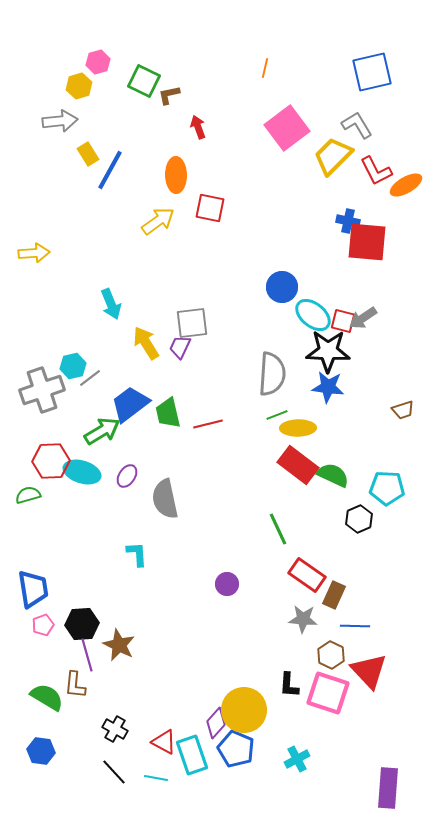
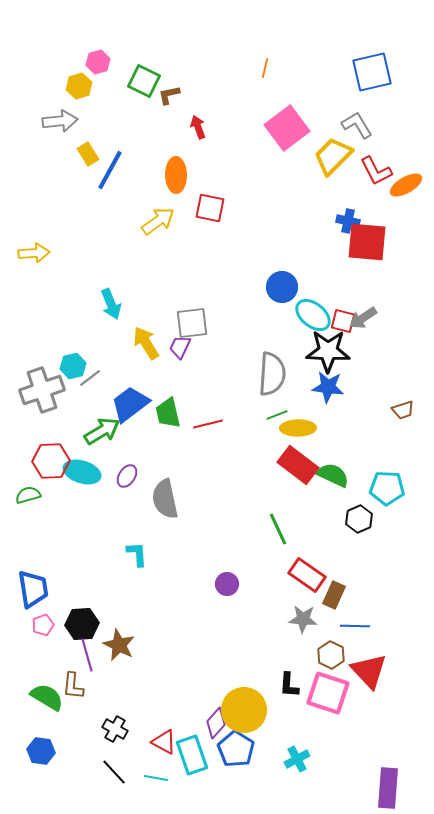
brown L-shape at (75, 685): moved 2 px left, 1 px down
blue pentagon at (236, 749): rotated 9 degrees clockwise
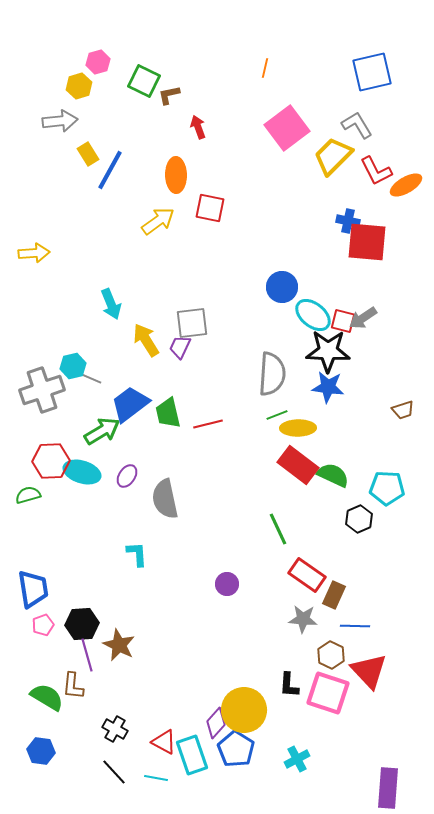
yellow arrow at (146, 343): moved 3 px up
gray line at (90, 378): rotated 60 degrees clockwise
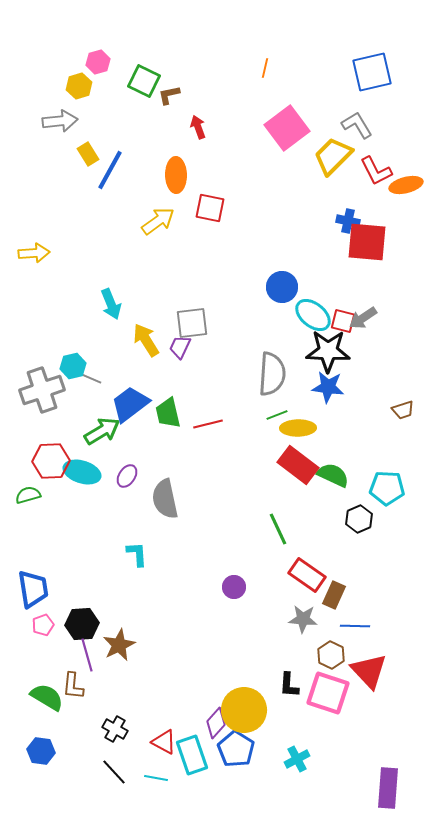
orange ellipse at (406, 185): rotated 16 degrees clockwise
purple circle at (227, 584): moved 7 px right, 3 px down
brown star at (119, 645): rotated 20 degrees clockwise
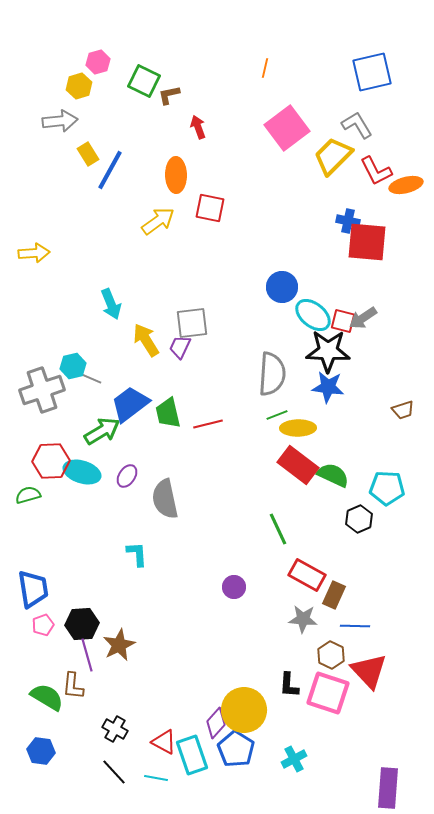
red rectangle at (307, 575): rotated 6 degrees counterclockwise
cyan cross at (297, 759): moved 3 px left
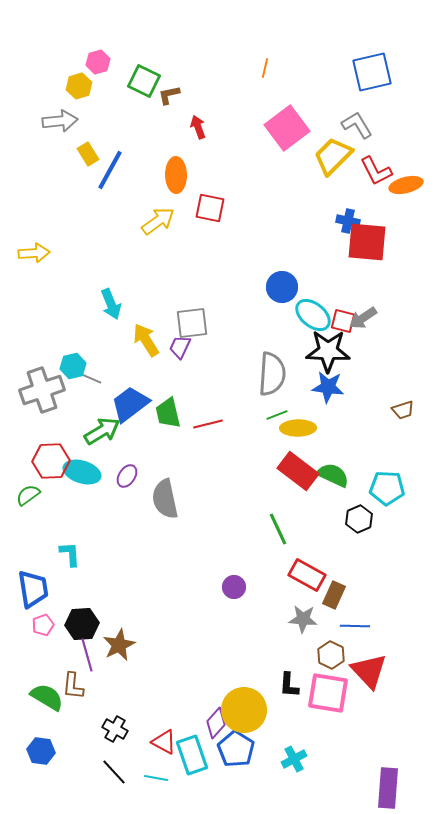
red rectangle at (298, 465): moved 6 px down
green semicircle at (28, 495): rotated 20 degrees counterclockwise
cyan L-shape at (137, 554): moved 67 px left
pink square at (328, 693): rotated 9 degrees counterclockwise
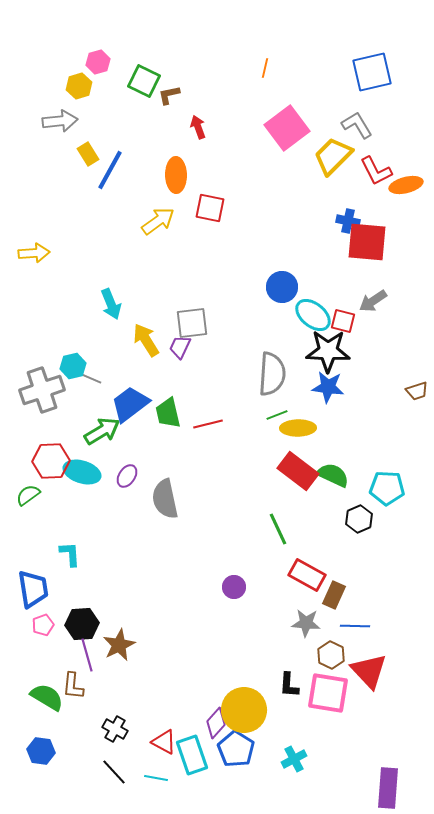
gray arrow at (363, 318): moved 10 px right, 17 px up
brown trapezoid at (403, 410): moved 14 px right, 19 px up
gray star at (303, 619): moved 3 px right, 4 px down
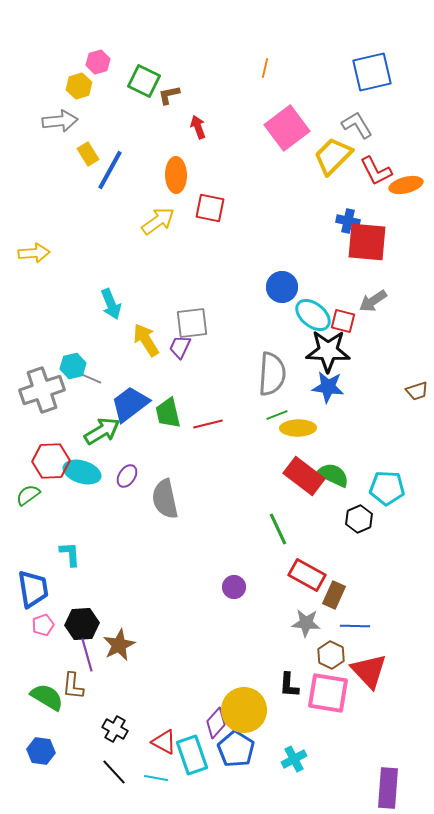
red rectangle at (298, 471): moved 6 px right, 5 px down
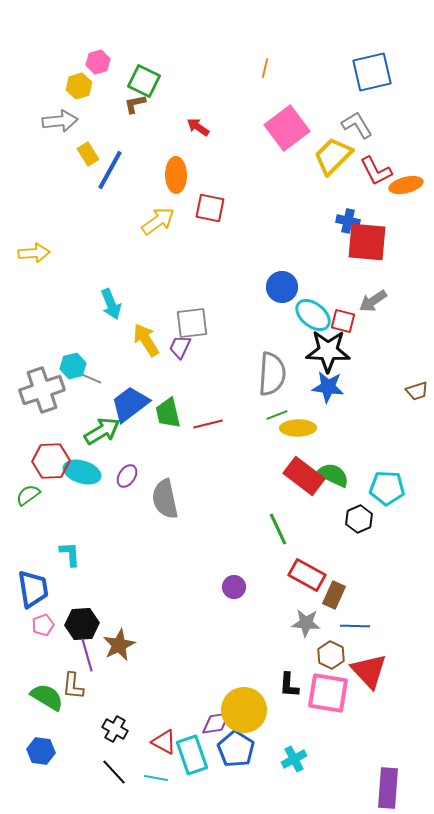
brown L-shape at (169, 95): moved 34 px left, 9 px down
red arrow at (198, 127): rotated 35 degrees counterclockwise
purple diamond at (216, 723): rotated 40 degrees clockwise
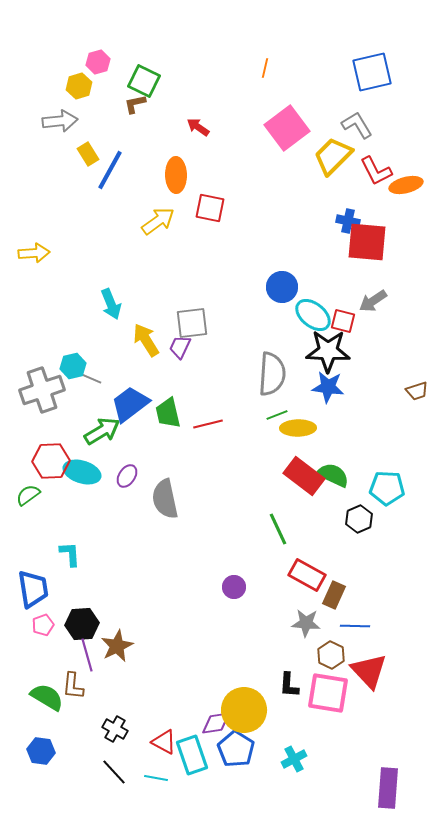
brown star at (119, 645): moved 2 px left, 1 px down
